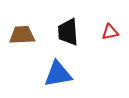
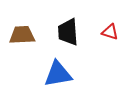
red triangle: rotated 30 degrees clockwise
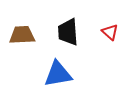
red triangle: rotated 24 degrees clockwise
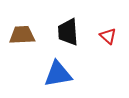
red triangle: moved 2 px left, 4 px down
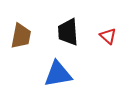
brown trapezoid: moved 1 px left, 1 px down; rotated 104 degrees clockwise
